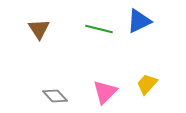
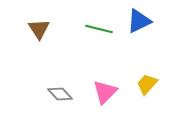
gray diamond: moved 5 px right, 2 px up
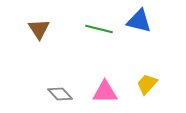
blue triangle: rotated 40 degrees clockwise
pink triangle: rotated 44 degrees clockwise
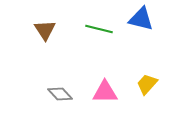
blue triangle: moved 2 px right, 2 px up
brown triangle: moved 6 px right, 1 px down
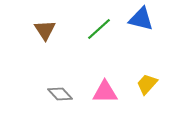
green line: rotated 56 degrees counterclockwise
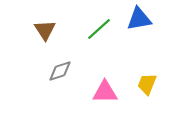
blue triangle: moved 2 px left; rotated 24 degrees counterclockwise
yellow trapezoid: rotated 20 degrees counterclockwise
gray diamond: moved 23 px up; rotated 65 degrees counterclockwise
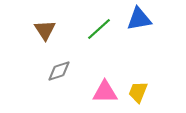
gray diamond: moved 1 px left
yellow trapezoid: moved 9 px left, 8 px down
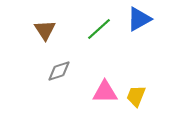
blue triangle: rotated 20 degrees counterclockwise
yellow trapezoid: moved 2 px left, 4 px down
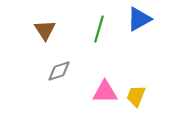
green line: rotated 32 degrees counterclockwise
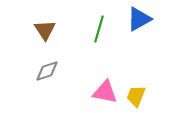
gray diamond: moved 12 px left
pink triangle: rotated 12 degrees clockwise
